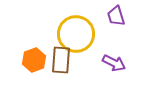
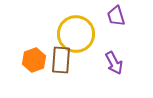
purple arrow: rotated 35 degrees clockwise
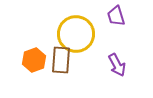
purple arrow: moved 3 px right, 2 px down
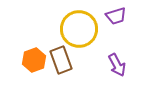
purple trapezoid: rotated 90 degrees counterclockwise
yellow circle: moved 3 px right, 5 px up
brown rectangle: rotated 24 degrees counterclockwise
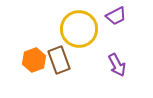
purple trapezoid: rotated 10 degrees counterclockwise
brown rectangle: moved 2 px left
